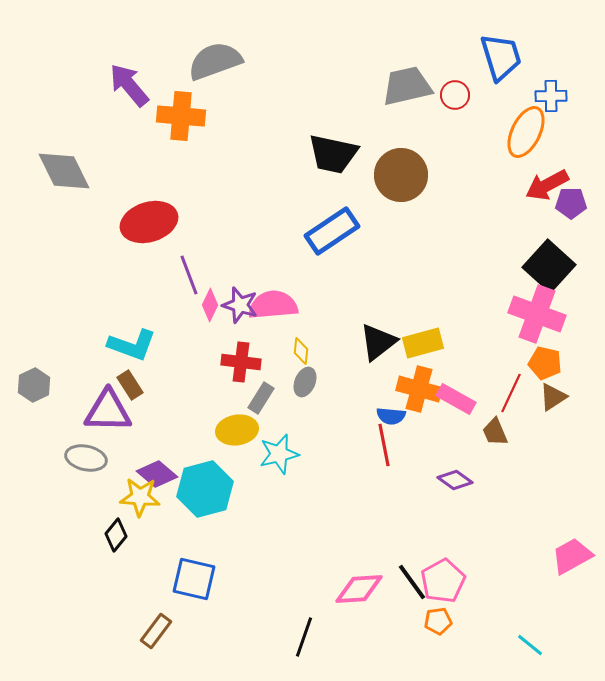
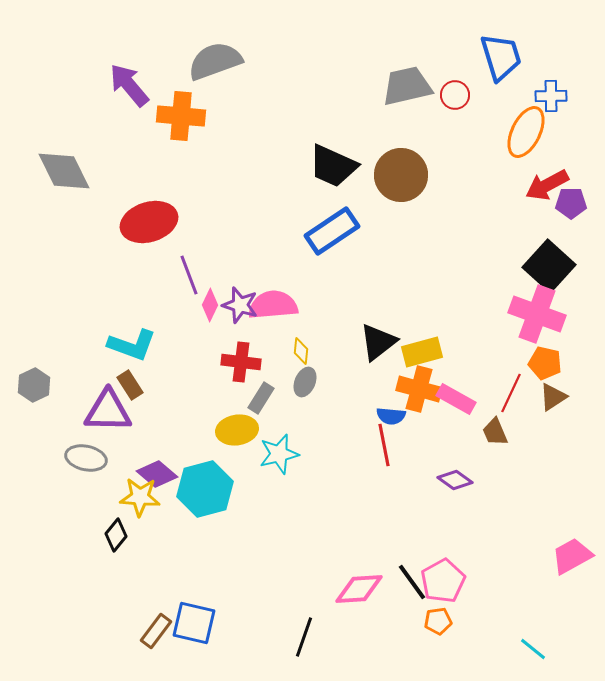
black trapezoid at (333, 154): moved 12 px down; rotated 12 degrees clockwise
yellow rectangle at (423, 343): moved 1 px left, 9 px down
blue square at (194, 579): moved 44 px down
cyan line at (530, 645): moved 3 px right, 4 px down
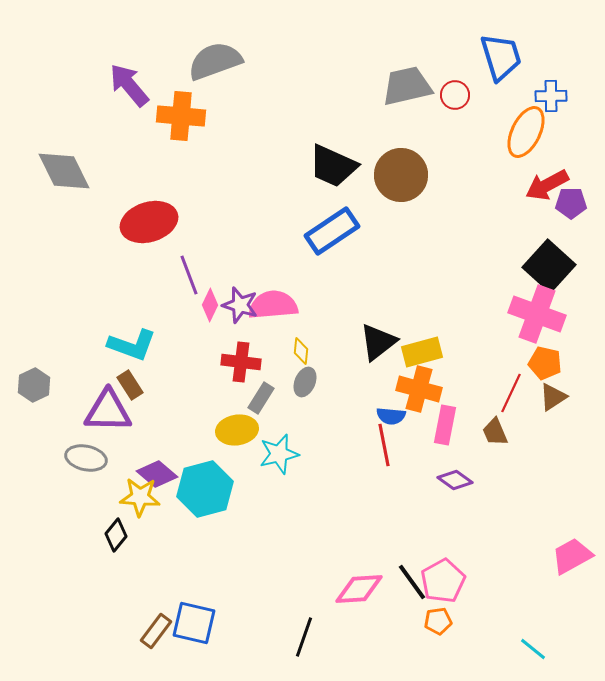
pink rectangle at (456, 399): moved 11 px left, 26 px down; rotated 72 degrees clockwise
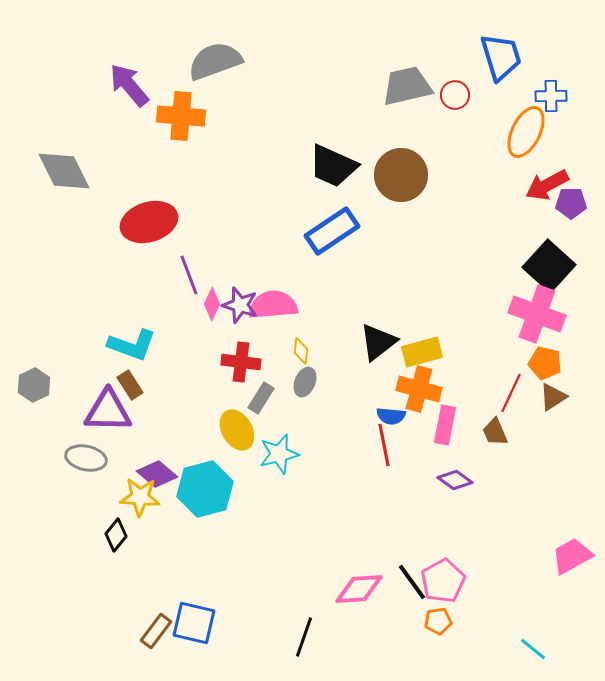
pink diamond at (210, 305): moved 2 px right, 1 px up
yellow ellipse at (237, 430): rotated 69 degrees clockwise
